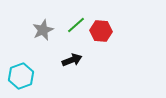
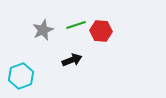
green line: rotated 24 degrees clockwise
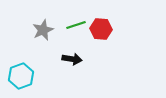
red hexagon: moved 2 px up
black arrow: moved 1 px up; rotated 30 degrees clockwise
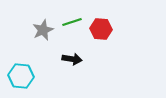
green line: moved 4 px left, 3 px up
cyan hexagon: rotated 25 degrees clockwise
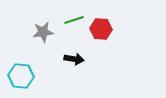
green line: moved 2 px right, 2 px up
gray star: moved 2 px down; rotated 15 degrees clockwise
black arrow: moved 2 px right
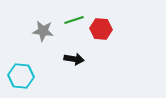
gray star: moved 1 px up; rotated 15 degrees clockwise
